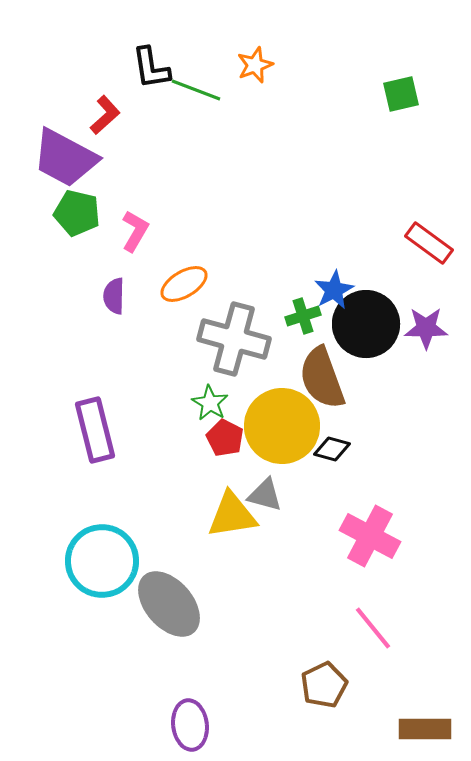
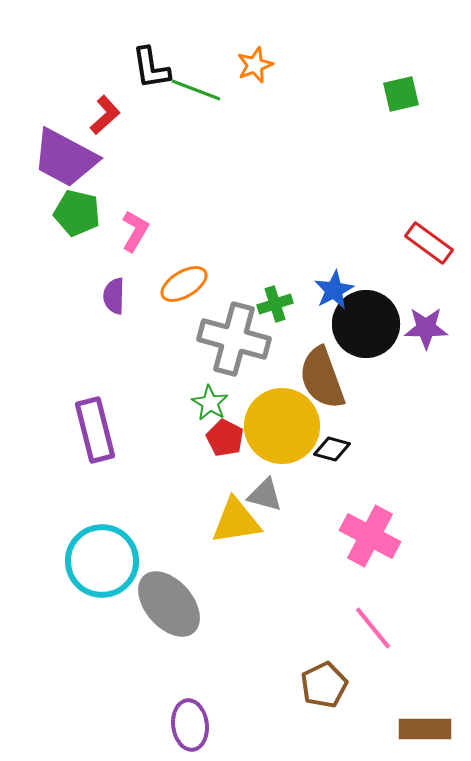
green cross: moved 28 px left, 12 px up
yellow triangle: moved 4 px right, 6 px down
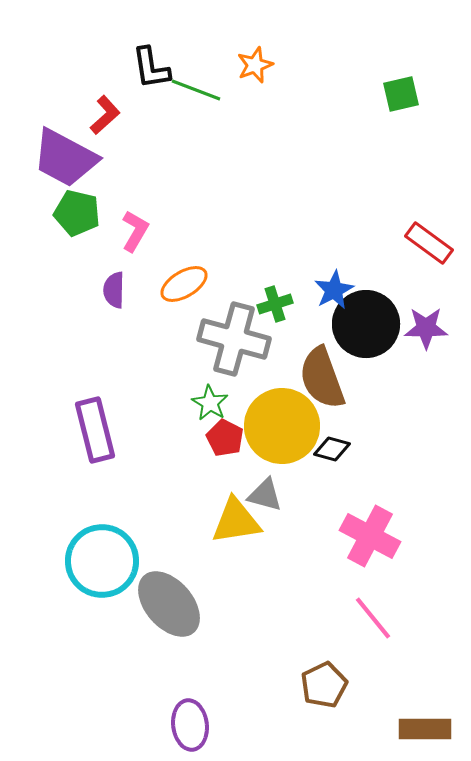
purple semicircle: moved 6 px up
pink line: moved 10 px up
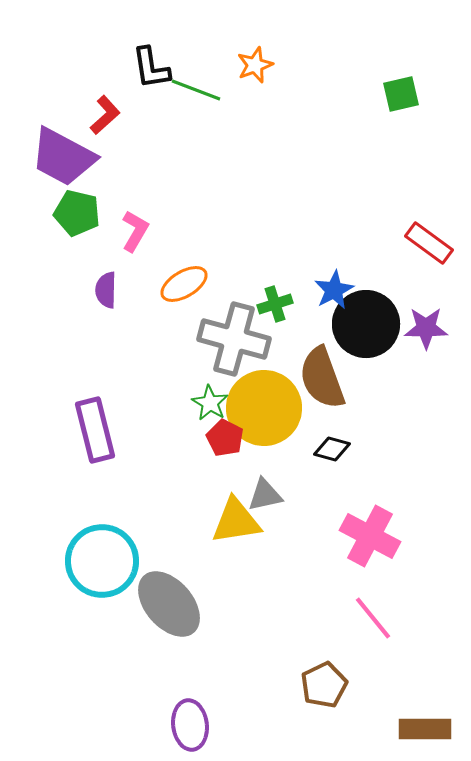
purple trapezoid: moved 2 px left, 1 px up
purple semicircle: moved 8 px left
yellow circle: moved 18 px left, 18 px up
gray triangle: rotated 27 degrees counterclockwise
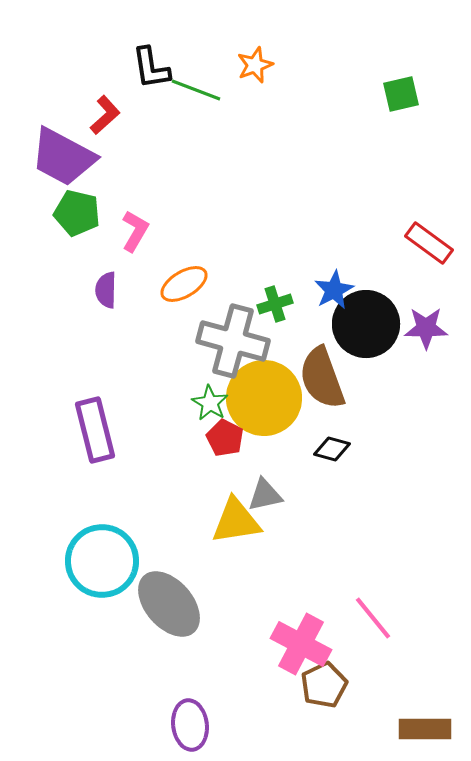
gray cross: moved 1 px left, 2 px down
yellow circle: moved 10 px up
pink cross: moved 69 px left, 108 px down
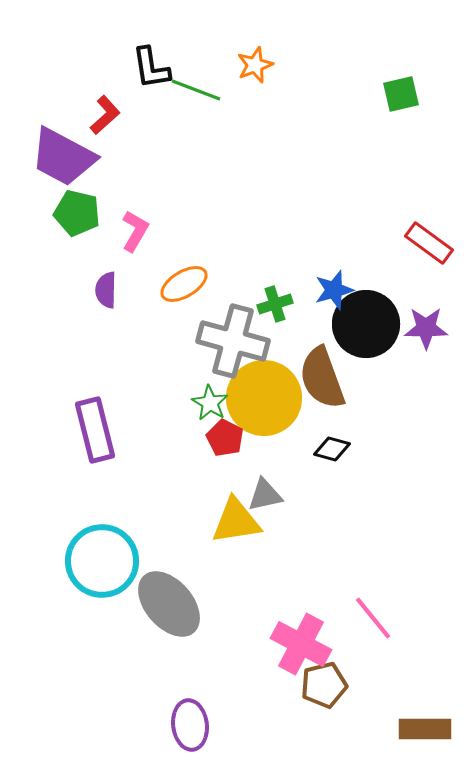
blue star: rotated 12 degrees clockwise
brown pentagon: rotated 12 degrees clockwise
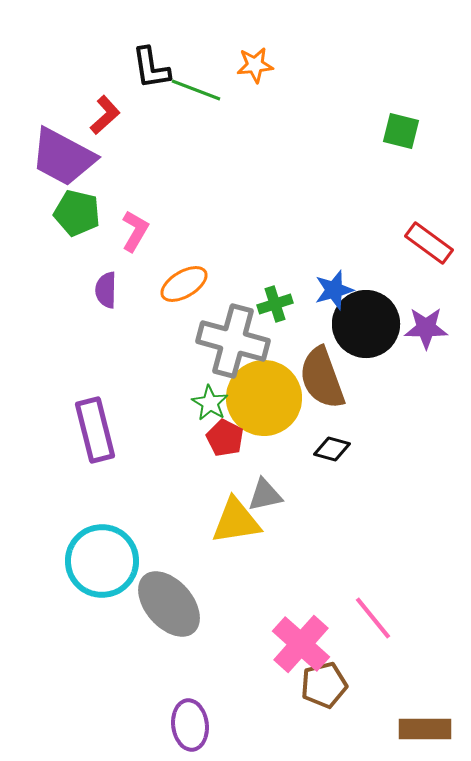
orange star: rotated 15 degrees clockwise
green square: moved 37 px down; rotated 27 degrees clockwise
pink cross: rotated 14 degrees clockwise
